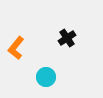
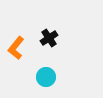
black cross: moved 18 px left
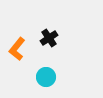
orange L-shape: moved 1 px right, 1 px down
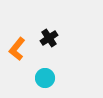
cyan circle: moved 1 px left, 1 px down
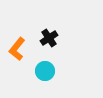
cyan circle: moved 7 px up
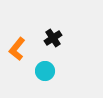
black cross: moved 4 px right
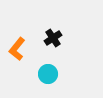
cyan circle: moved 3 px right, 3 px down
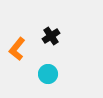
black cross: moved 2 px left, 2 px up
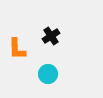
orange L-shape: rotated 40 degrees counterclockwise
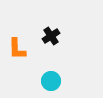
cyan circle: moved 3 px right, 7 px down
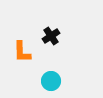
orange L-shape: moved 5 px right, 3 px down
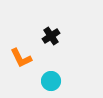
orange L-shape: moved 1 px left, 6 px down; rotated 25 degrees counterclockwise
